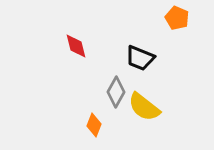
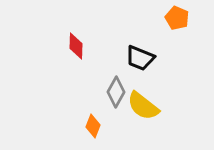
red diamond: rotated 16 degrees clockwise
yellow semicircle: moved 1 px left, 1 px up
orange diamond: moved 1 px left, 1 px down
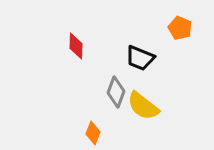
orange pentagon: moved 3 px right, 10 px down
gray diamond: rotated 8 degrees counterclockwise
orange diamond: moved 7 px down
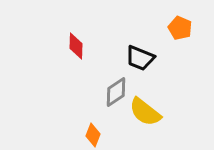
gray diamond: rotated 36 degrees clockwise
yellow semicircle: moved 2 px right, 6 px down
orange diamond: moved 2 px down
